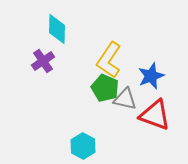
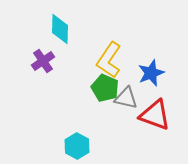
cyan diamond: moved 3 px right
blue star: moved 3 px up
gray triangle: moved 1 px right, 1 px up
cyan hexagon: moved 6 px left
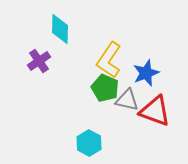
purple cross: moved 4 px left
blue star: moved 5 px left
gray triangle: moved 1 px right, 2 px down
red triangle: moved 4 px up
cyan hexagon: moved 12 px right, 3 px up
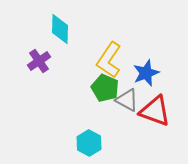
gray triangle: rotated 15 degrees clockwise
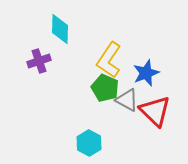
purple cross: rotated 15 degrees clockwise
red triangle: rotated 24 degrees clockwise
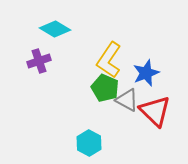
cyan diamond: moved 5 px left; rotated 60 degrees counterclockwise
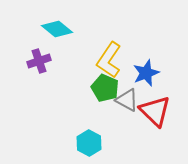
cyan diamond: moved 2 px right; rotated 8 degrees clockwise
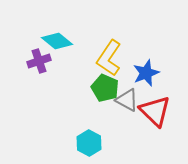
cyan diamond: moved 12 px down
yellow L-shape: moved 2 px up
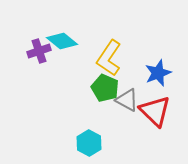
cyan diamond: moved 5 px right
purple cross: moved 10 px up
blue star: moved 12 px right
